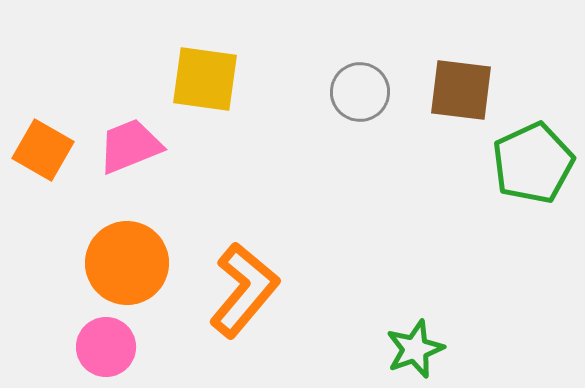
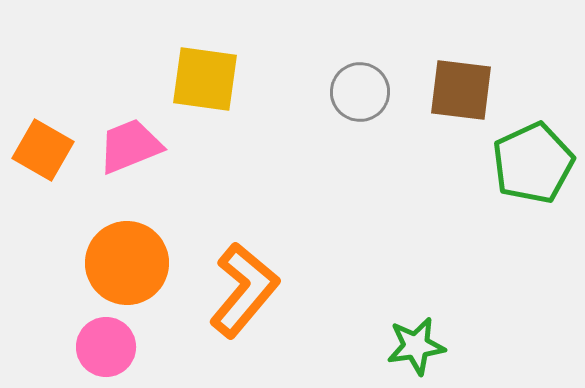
green star: moved 1 px right, 3 px up; rotated 12 degrees clockwise
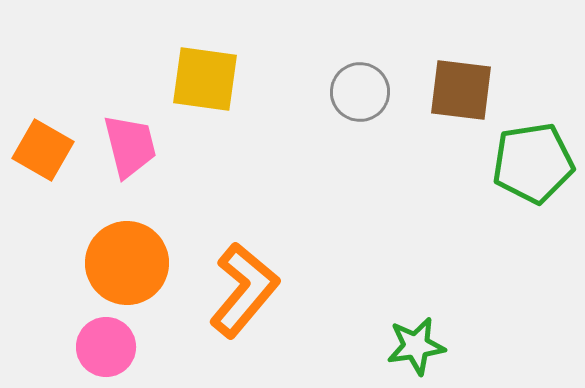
pink trapezoid: rotated 98 degrees clockwise
green pentagon: rotated 16 degrees clockwise
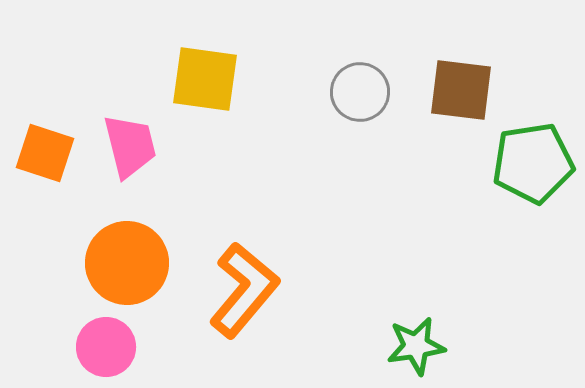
orange square: moved 2 px right, 3 px down; rotated 12 degrees counterclockwise
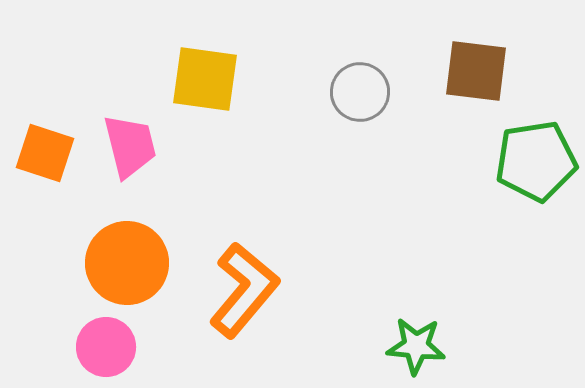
brown square: moved 15 px right, 19 px up
green pentagon: moved 3 px right, 2 px up
green star: rotated 14 degrees clockwise
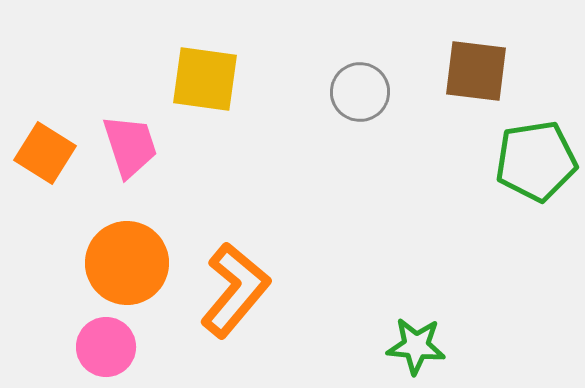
pink trapezoid: rotated 4 degrees counterclockwise
orange square: rotated 14 degrees clockwise
orange L-shape: moved 9 px left
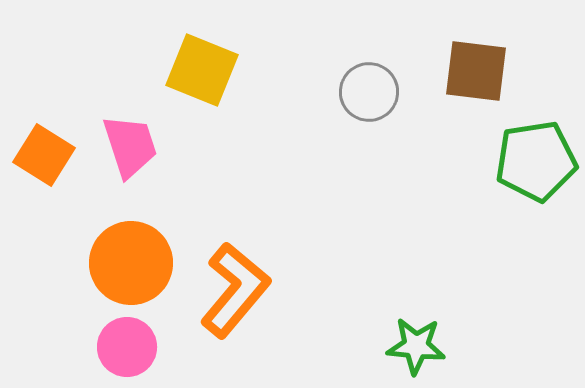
yellow square: moved 3 px left, 9 px up; rotated 14 degrees clockwise
gray circle: moved 9 px right
orange square: moved 1 px left, 2 px down
orange circle: moved 4 px right
pink circle: moved 21 px right
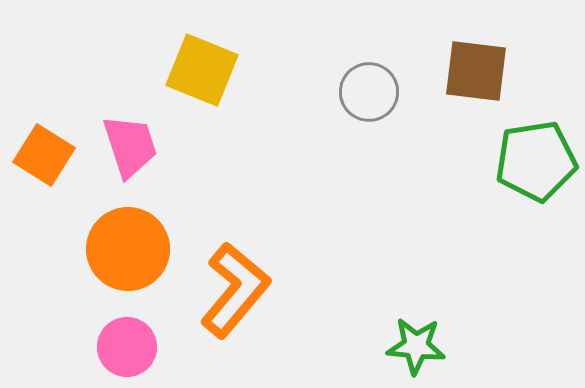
orange circle: moved 3 px left, 14 px up
